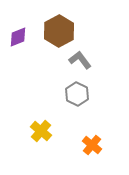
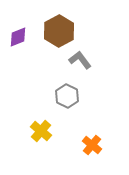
gray hexagon: moved 10 px left, 2 px down
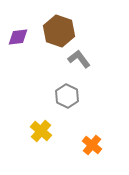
brown hexagon: rotated 12 degrees counterclockwise
purple diamond: rotated 15 degrees clockwise
gray L-shape: moved 1 px left, 1 px up
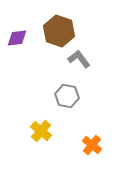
purple diamond: moved 1 px left, 1 px down
gray hexagon: rotated 15 degrees counterclockwise
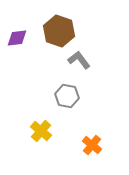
gray L-shape: moved 1 px down
